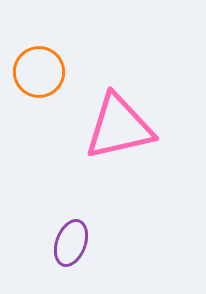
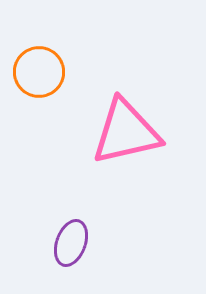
pink triangle: moved 7 px right, 5 px down
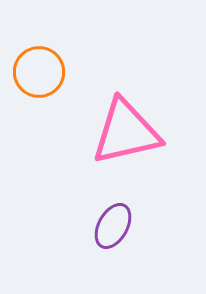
purple ellipse: moved 42 px right, 17 px up; rotated 9 degrees clockwise
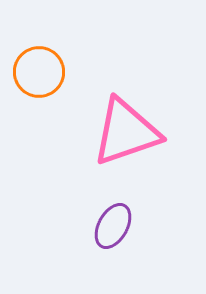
pink triangle: rotated 6 degrees counterclockwise
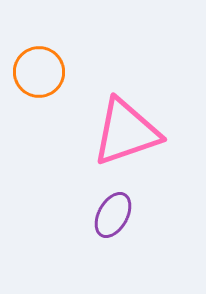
purple ellipse: moved 11 px up
